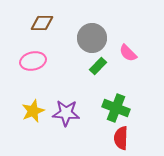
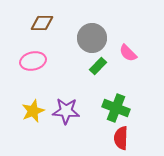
purple star: moved 2 px up
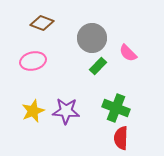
brown diamond: rotated 20 degrees clockwise
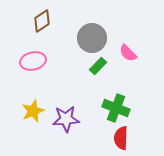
brown diamond: moved 2 px up; rotated 55 degrees counterclockwise
purple star: moved 8 px down; rotated 8 degrees counterclockwise
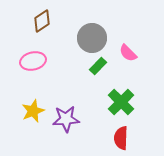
green cross: moved 5 px right, 6 px up; rotated 24 degrees clockwise
